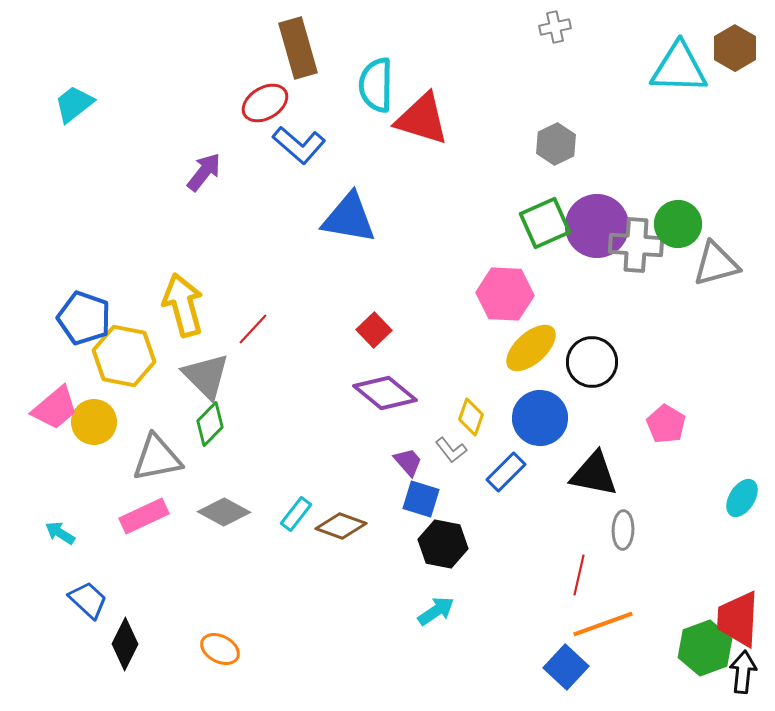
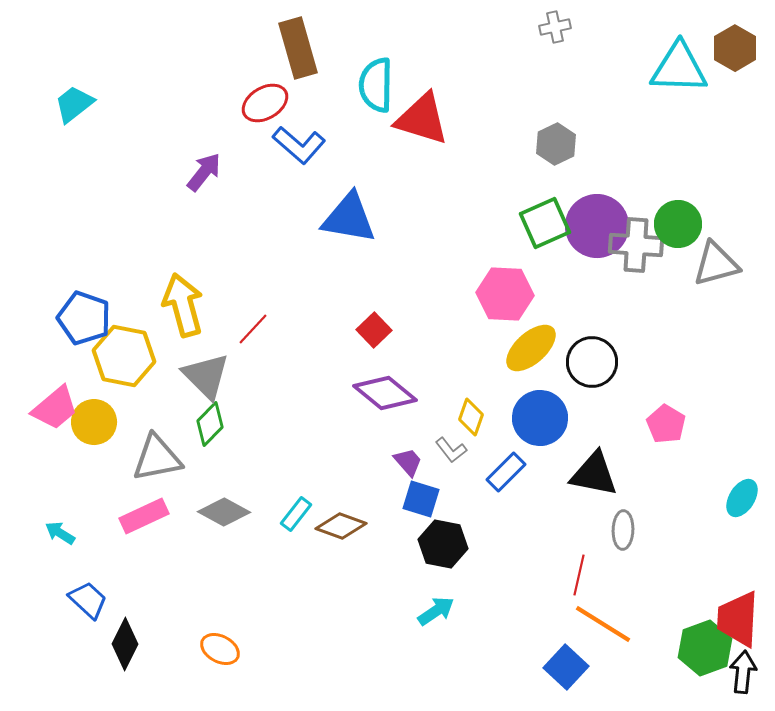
orange line at (603, 624): rotated 52 degrees clockwise
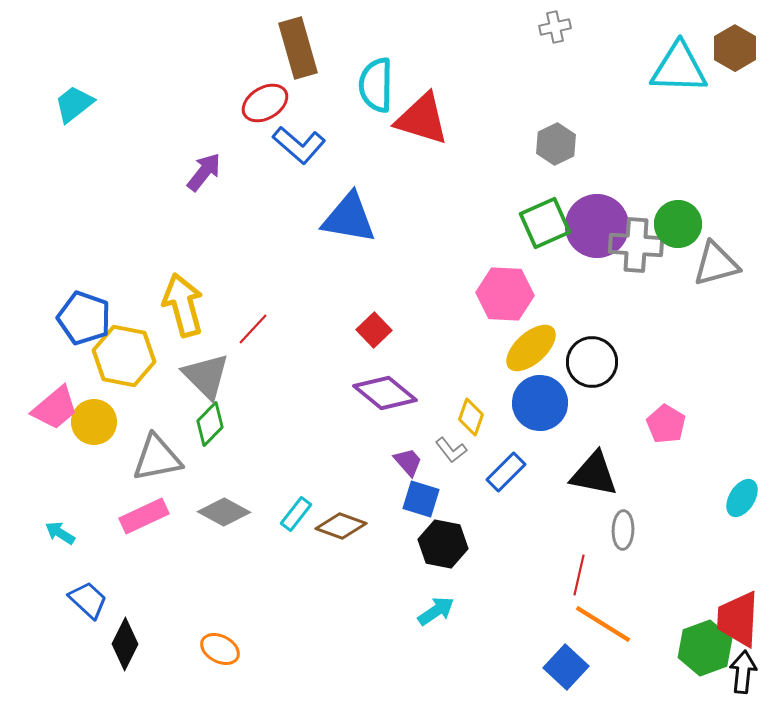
blue circle at (540, 418): moved 15 px up
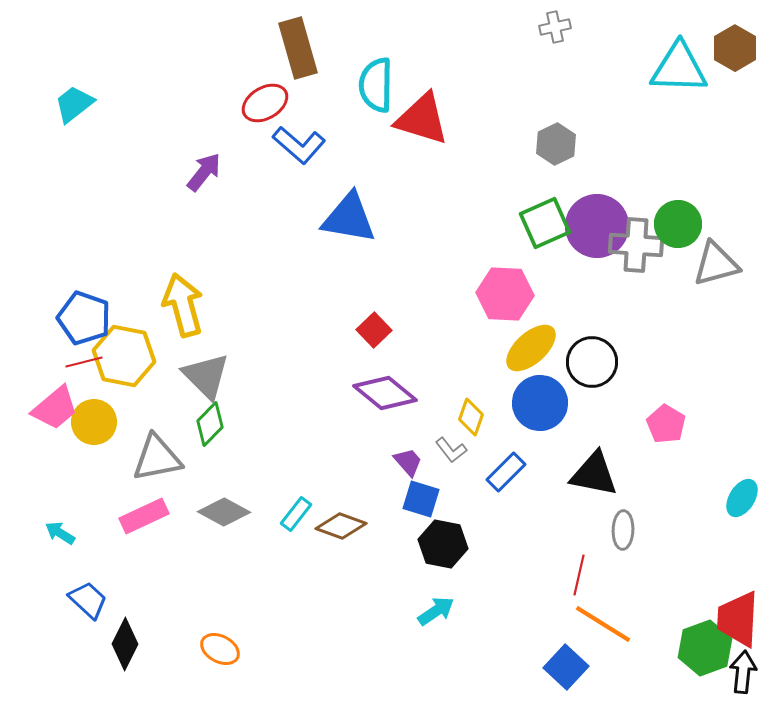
red line at (253, 329): moved 169 px left, 33 px down; rotated 33 degrees clockwise
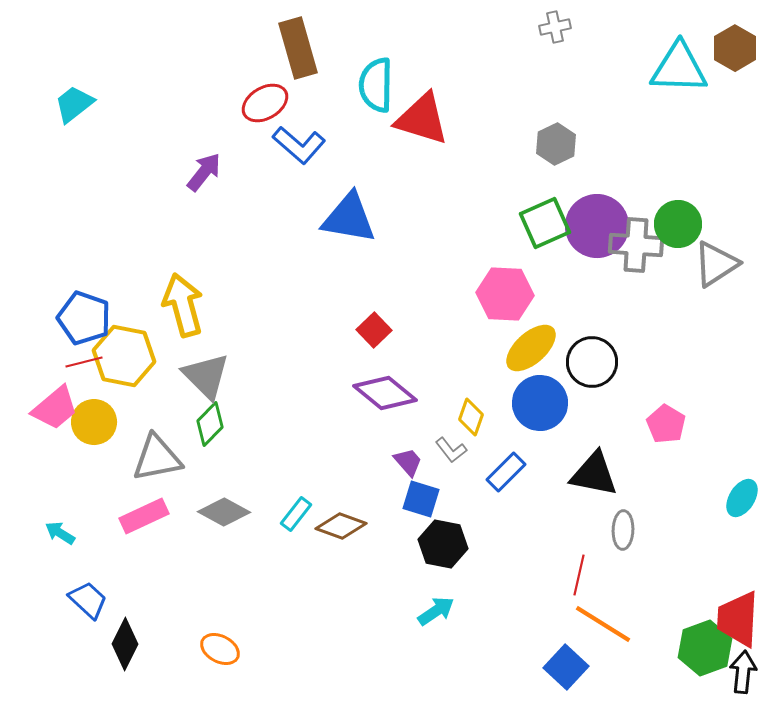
gray triangle at (716, 264): rotated 18 degrees counterclockwise
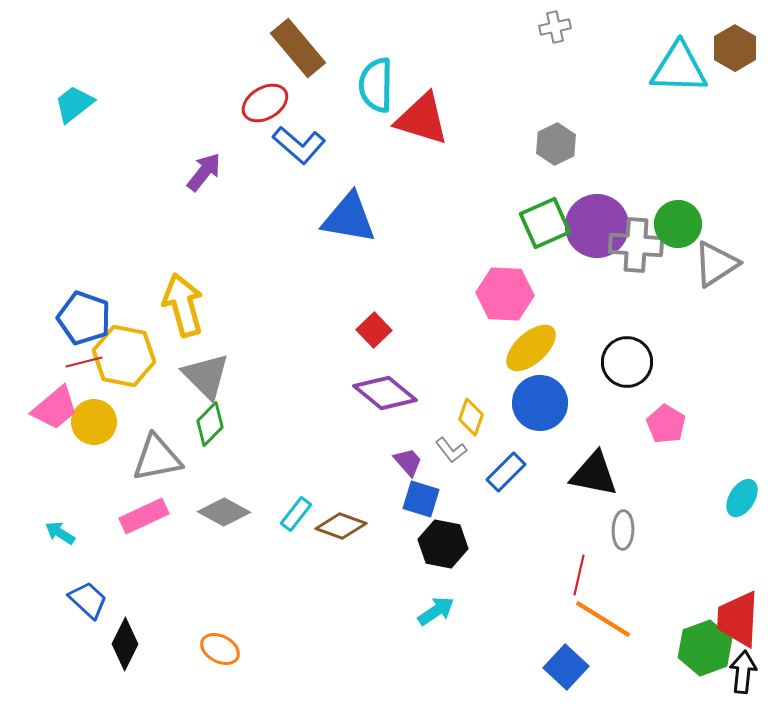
brown rectangle at (298, 48): rotated 24 degrees counterclockwise
black circle at (592, 362): moved 35 px right
orange line at (603, 624): moved 5 px up
